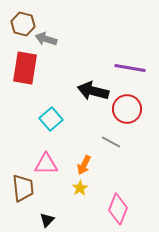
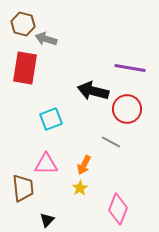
cyan square: rotated 20 degrees clockwise
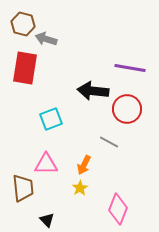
black arrow: rotated 8 degrees counterclockwise
gray line: moved 2 px left
black triangle: rotated 28 degrees counterclockwise
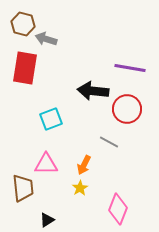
black triangle: rotated 42 degrees clockwise
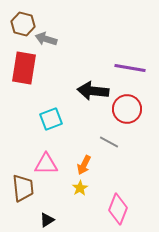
red rectangle: moved 1 px left
